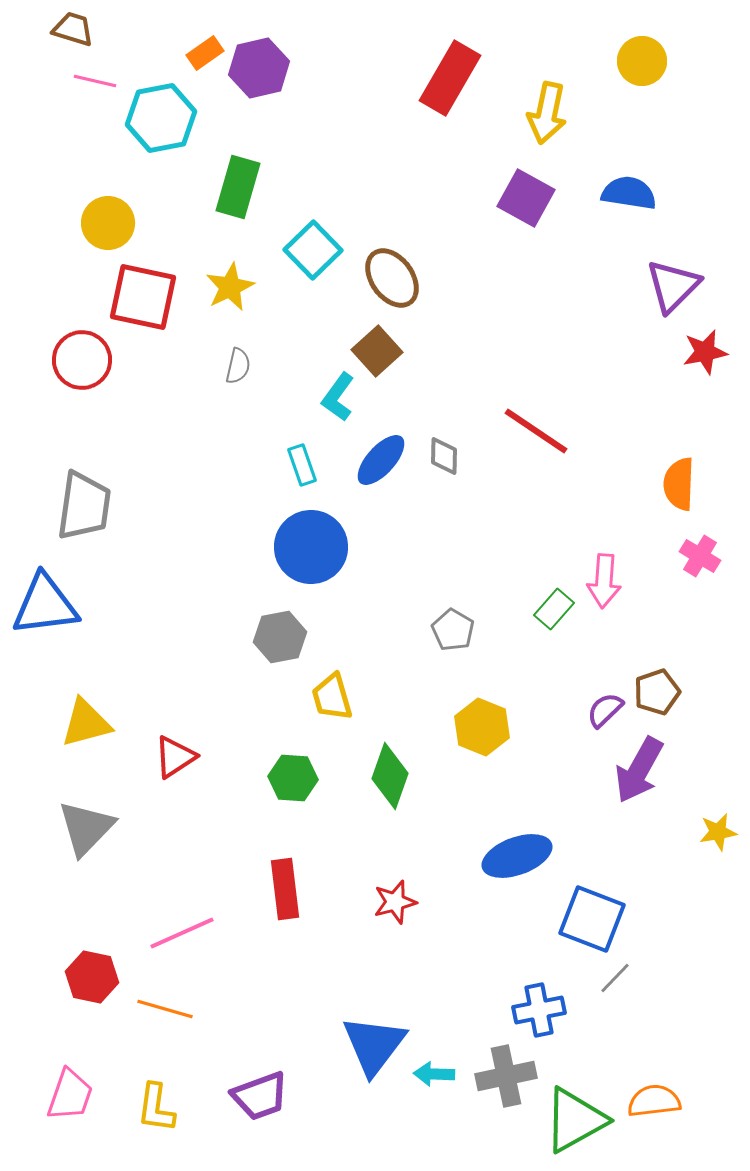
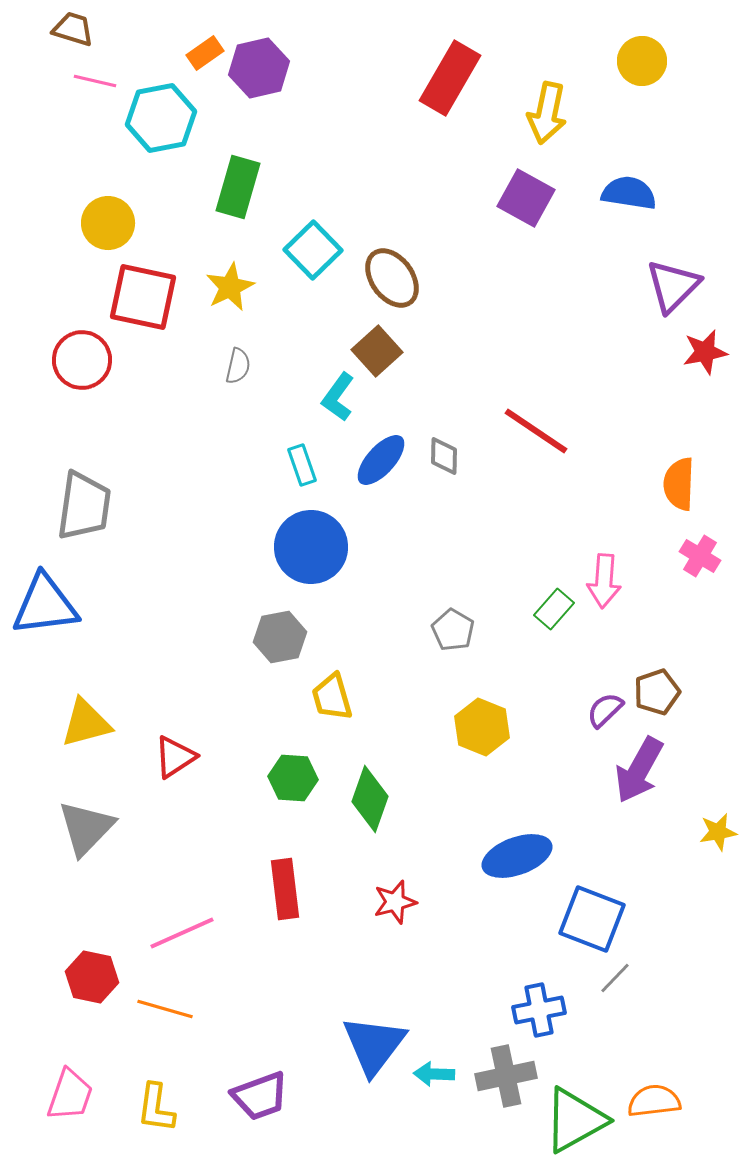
green diamond at (390, 776): moved 20 px left, 23 px down
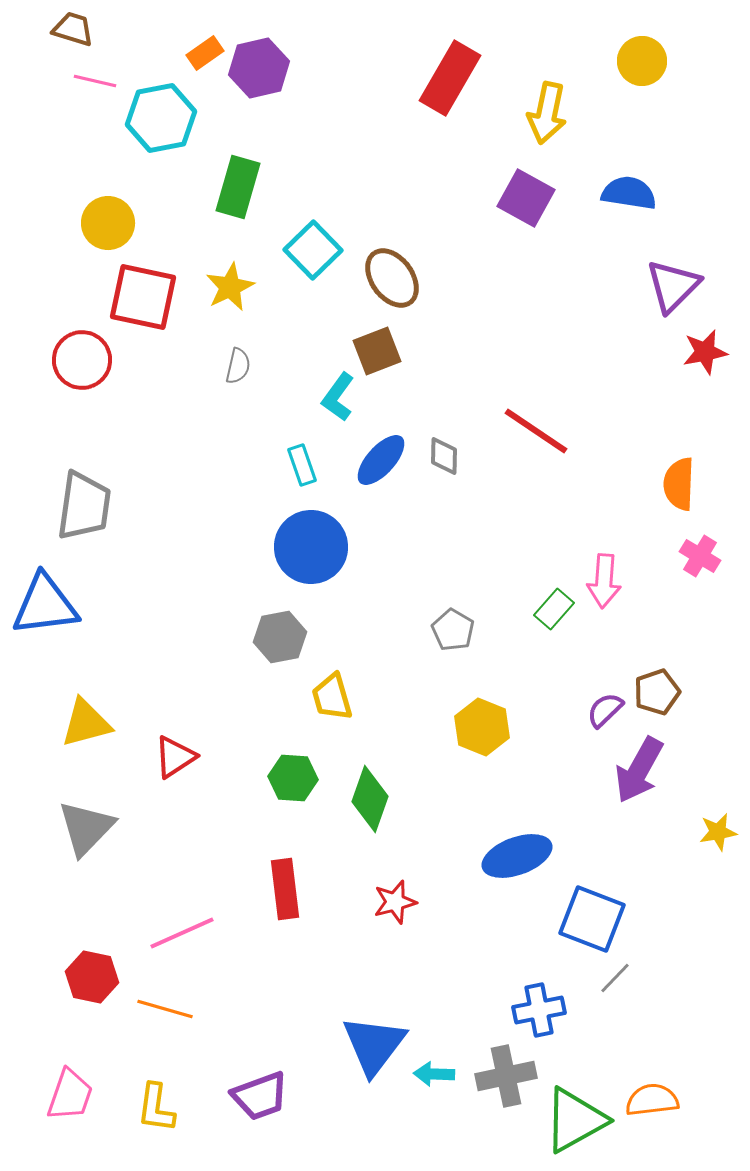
brown square at (377, 351): rotated 21 degrees clockwise
orange semicircle at (654, 1101): moved 2 px left, 1 px up
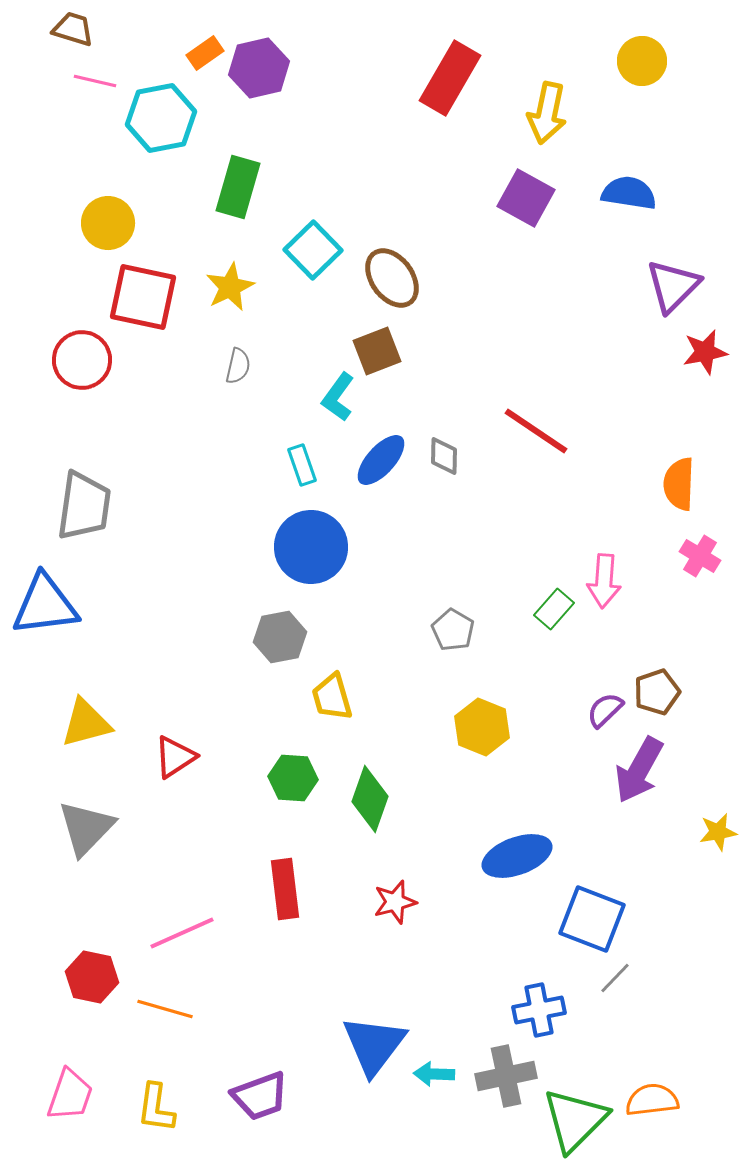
green triangle at (575, 1120): rotated 16 degrees counterclockwise
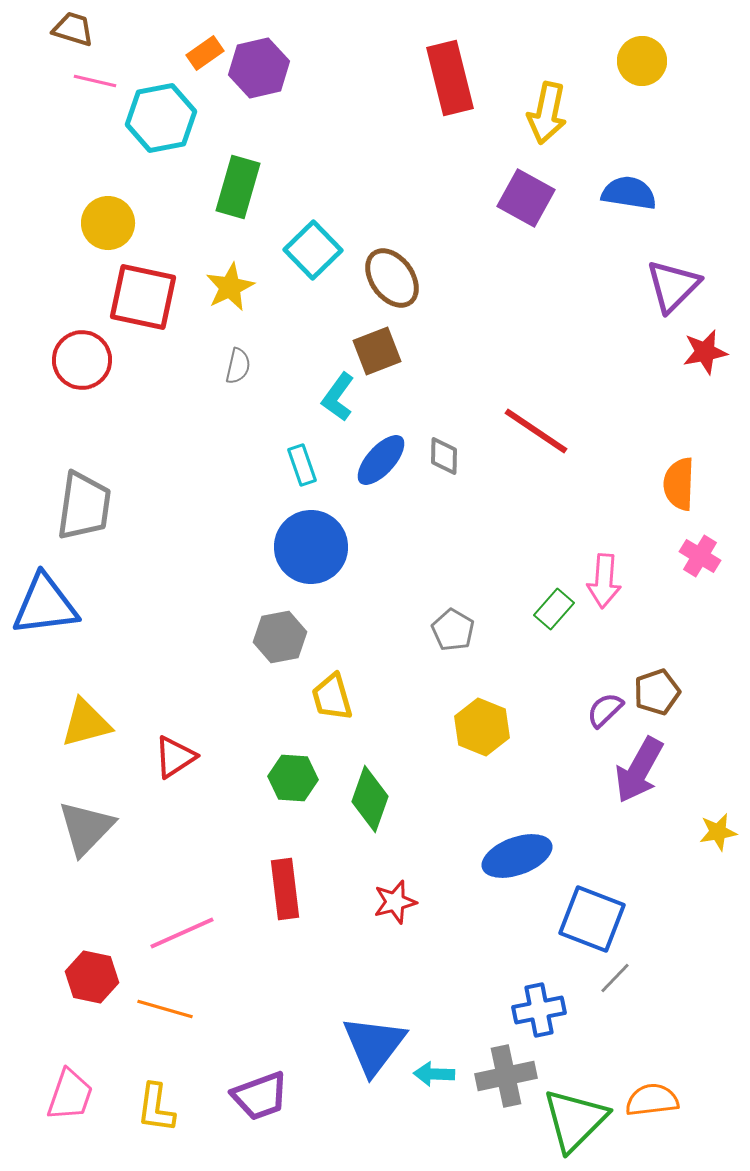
red rectangle at (450, 78): rotated 44 degrees counterclockwise
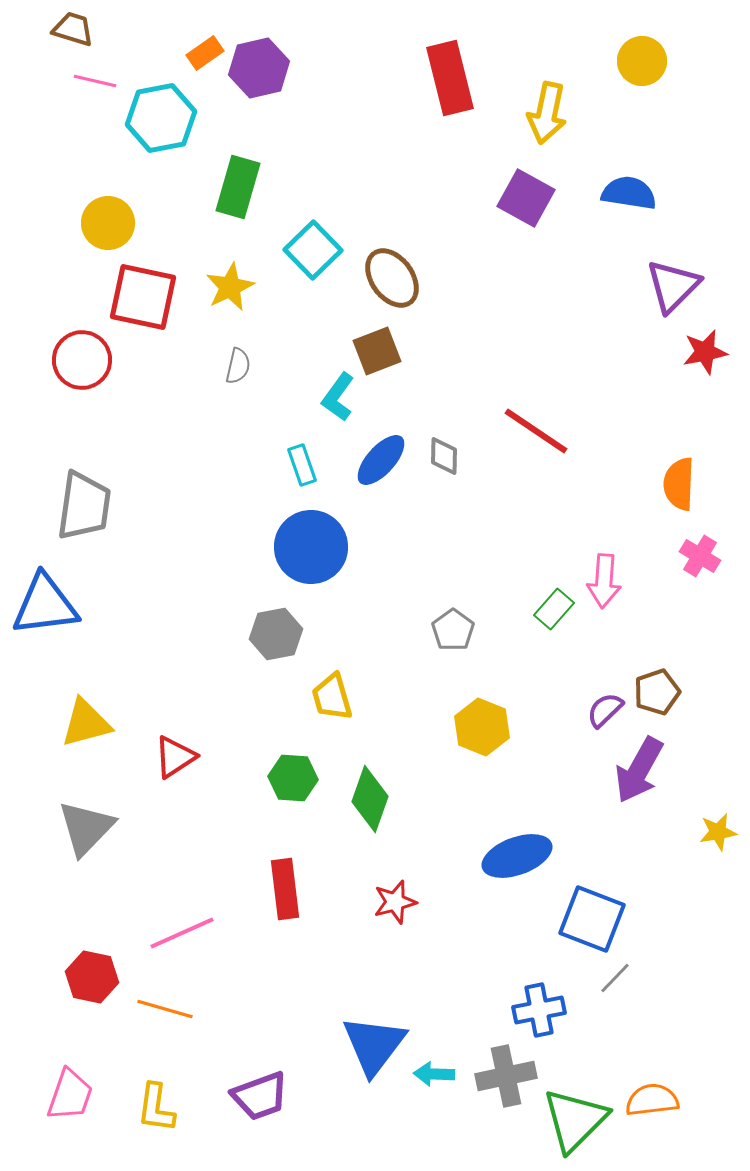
gray pentagon at (453, 630): rotated 6 degrees clockwise
gray hexagon at (280, 637): moved 4 px left, 3 px up
